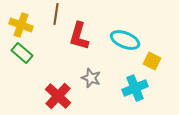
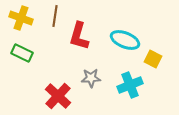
brown line: moved 1 px left, 2 px down
yellow cross: moved 7 px up
green rectangle: rotated 15 degrees counterclockwise
yellow square: moved 1 px right, 2 px up
gray star: rotated 24 degrees counterclockwise
cyan cross: moved 5 px left, 3 px up
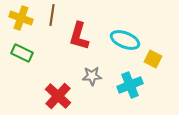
brown line: moved 3 px left, 1 px up
gray star: moved 1 px right, 2 px up
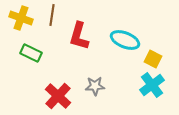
green rectangle: moved 9 px right
gray star: moved 3 px right, 10 px down
cyan cross: moved 22 px right; rotated 15 degrees counterclockwise
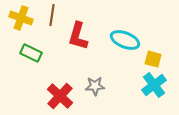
red L-shape: moved 1 px left
yellow square: rotated 12 degrees counterclockwise
cyan cross: moved 2 px right
red cross: moved 2 px right
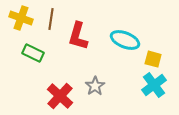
brown line: moved 1 px left, 4 px down
green rectangle: moved 2 px right
gray star: rotated 30 degrees counterclockwise
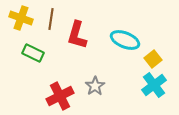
red L-shape: moved 1 px left, 1 px up
yellow square: rotated 36 degrees clockwise
red cross: rotated 20 degrees clockwise
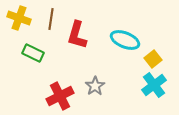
yellow cross: moved 2 px left
